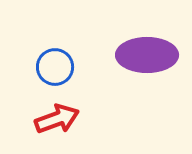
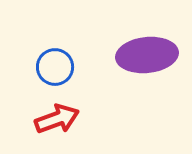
purple ellipse: rotated 6 degrees counterclockwise
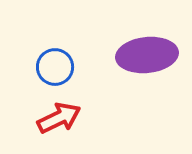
red arrow: moved 2 px right, 1 px up; rotated 6 degrees counterclockwise
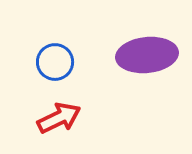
blue circle: moved 5 px up
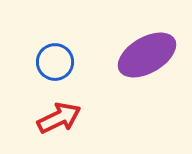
purple ellipse: rotated 24 degrees counterclockwise
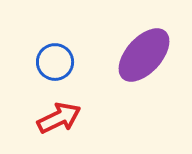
purple ellipse: moved 3 px left; rotated 18 degrees counterclockwise
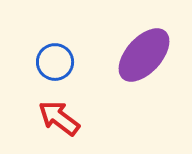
red arrow: rotated 117 degrees counterclockwise
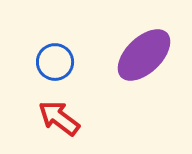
purple ellipse: rotated 4 degrees clockwise
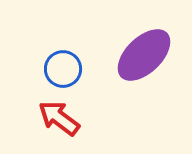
blue circle: moved 8 px right, 7 px down
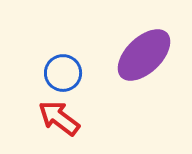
blue circle: moved 4 px down
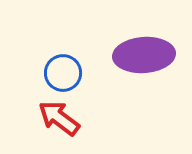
purple ellipse: rotated 40 degrees clockwise
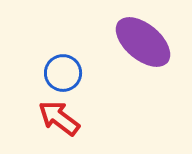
purple ellipse: moved 1 px left, 13 px up; rotated 44 degrees clockwise
